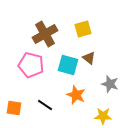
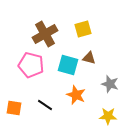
brown triangle: rotated 24 degrees counterclockwise
yellow star: moved 5 px right
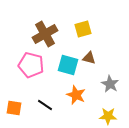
gray star: rotated 12 degrees clockwise
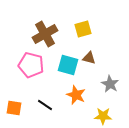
yellow star: moved 5 px left
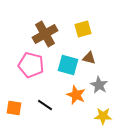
gray star: moved 11 px left, 1 px down
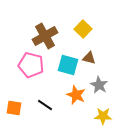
yellow square: rotated 30 degrees counterclockwise
brown cross: moved 2 px down
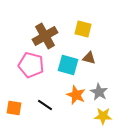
yellow square: rotated 30 degrees counterclockwise
gray star: moved 7 px down
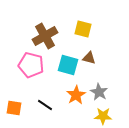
orange star: rotated 18 degrees clockwise
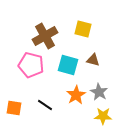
brown triangle: moved 4 px right, 2 px down
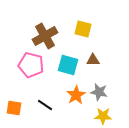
brown triangle: rotated 16 degrees counterclockwise
gray star: rotated 18 degrees counterclockwise
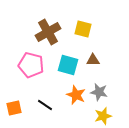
brown cross: moved 3 px right, 4 px up
orange star: rotated 18 degrees counterclockwise
orange square: rotated 21 degrees counterclockwise
yellow star: rotated 18 degrees counterclockwise
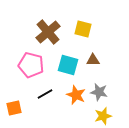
brown cross: rotated 10 degrees counterclockwise
black line: moved 11 px up; rotated 63 degrees counterclockwise
